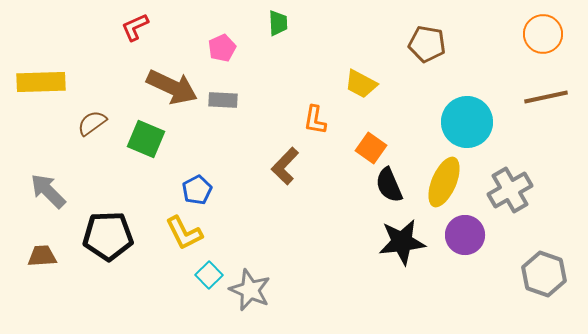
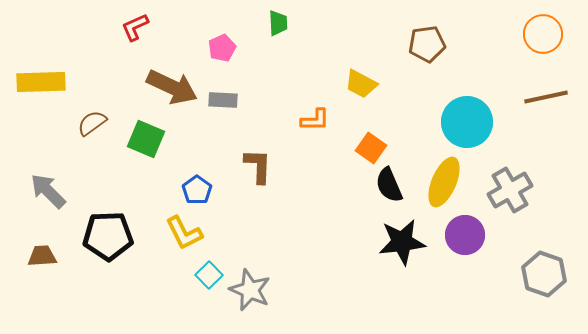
brown pentagon: rotated 18 degrees counterclockwise
orange L-shape: rotated 100 degrees counterclockwise
brown L-shape: moved 27 px left; rotated 138 degrees clockwise
blue pentagon: rotated 8 degrees counterclockwise
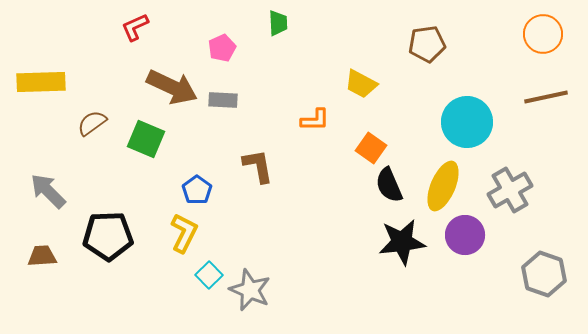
brown L-shape: rotated 12 degrees counterclockwise
yellow ellipse: moved 1 px left, 4 px down
yellow L-shape: rotated 126 degrees counterclockwise
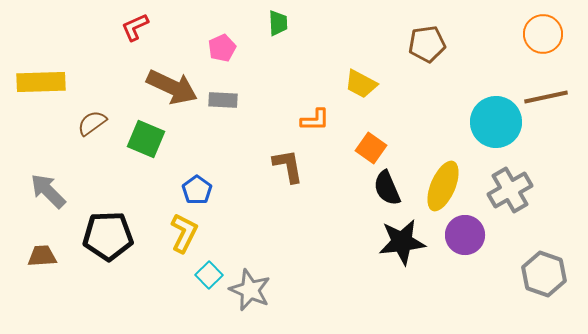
cyan circle: moved 29 px right
brown L-shape: moved 30 px right
black semicircle: moved 2 px left, 3 px down
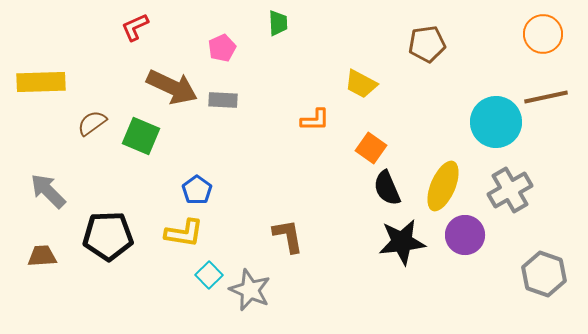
green square: moved 5 px left, 3 px up
brown L-shape: moved 70 px down
yellow L-shape: rotated 72 degrees clockwise
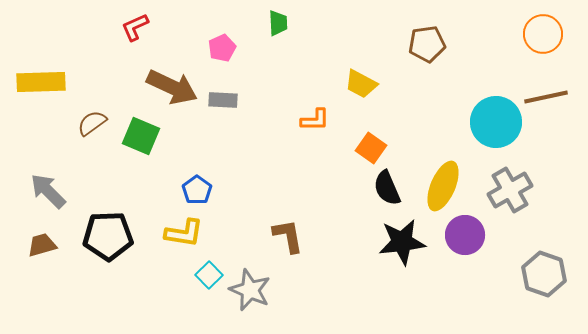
brown trapezoid: moved 11 px up; rotated 12 degrees counterclockwise
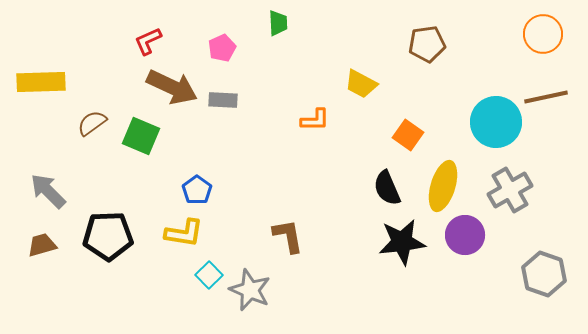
red L-shape: moved 13 px right, 14 px down
orange square: moved 37 px right, 13 px up
yellow ellipse: rotated 6 degrees counterclockwise
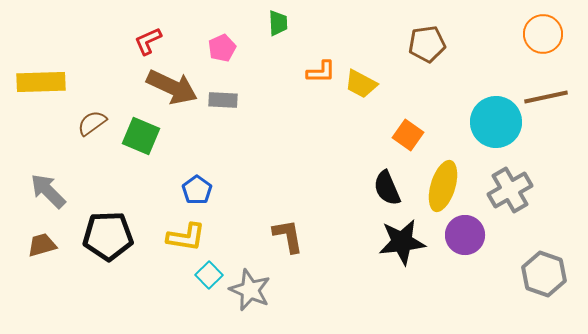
orange L-shape: moved 6 px right, 48 px up
yellow L-shape: moved 2 px right, 4 px down
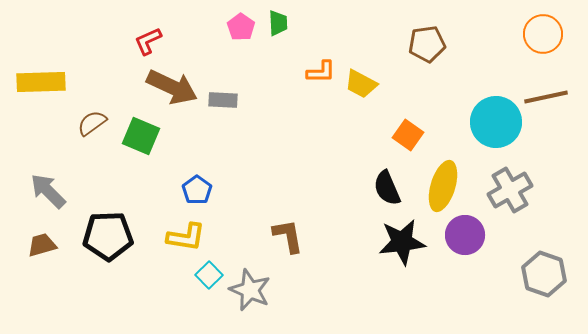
pink pentagon: moved 19 px right, 21 px up; rotated 12 degrees counterclockwise
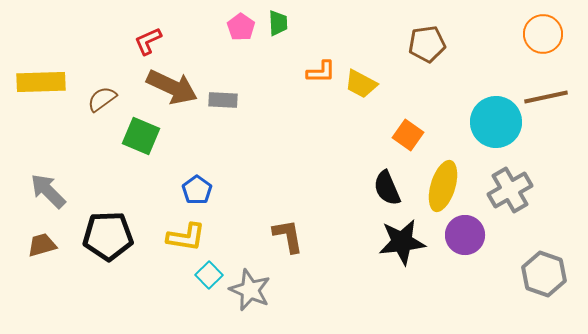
brown semicircle: moved 10 px right, 24 px up
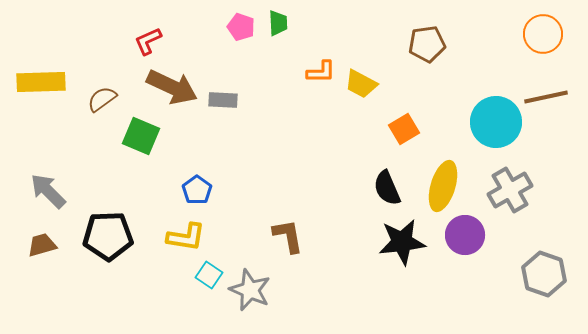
pink pentagon: rotated 16 degrees counterclockwise
orange square: moved 4 px left, 6 px up; rotated 24 degrees clockwise
cyan square: rotated 12 degrees counterclockwise
